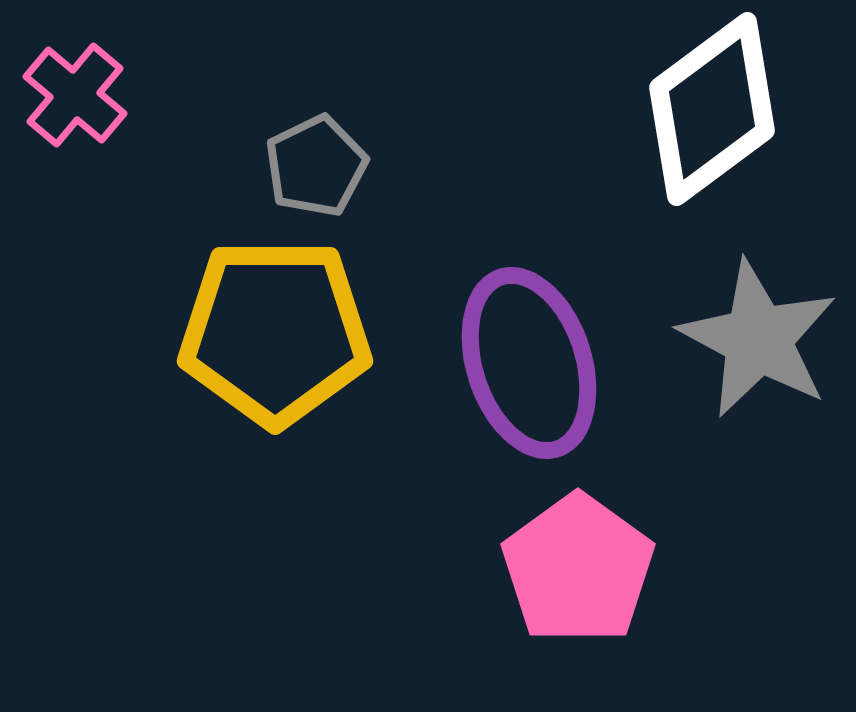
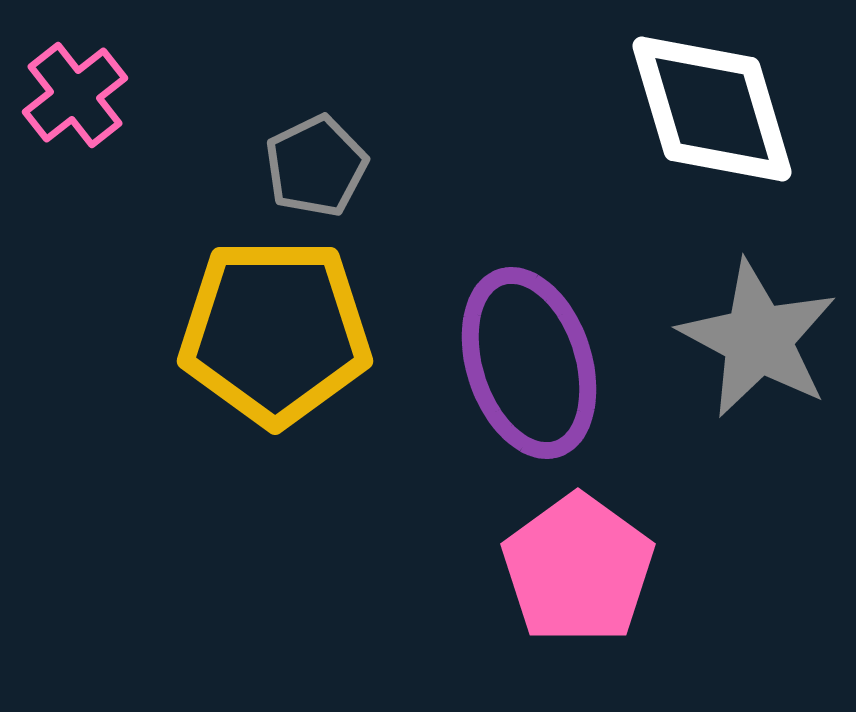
pink cross: rotated 12 degrees clockwise
white diamond: rotated 70 degrees counterclockwise
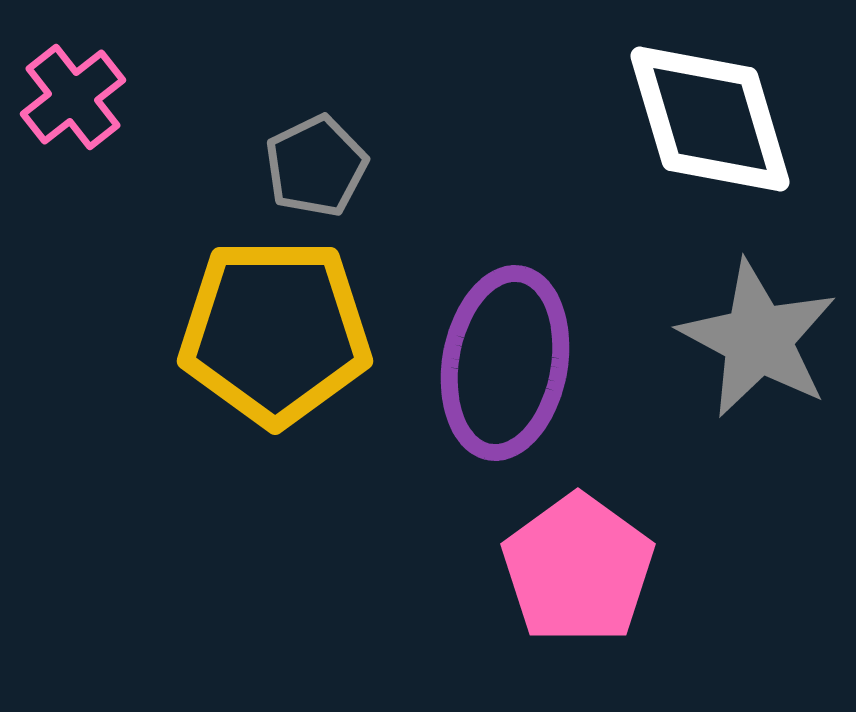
pink cross: moved 2 px left, 2 px down
white diamond: moved 2 px left, 10 px down
purple ellipse: moved 24 px left; rotated 28 degrees clockwise
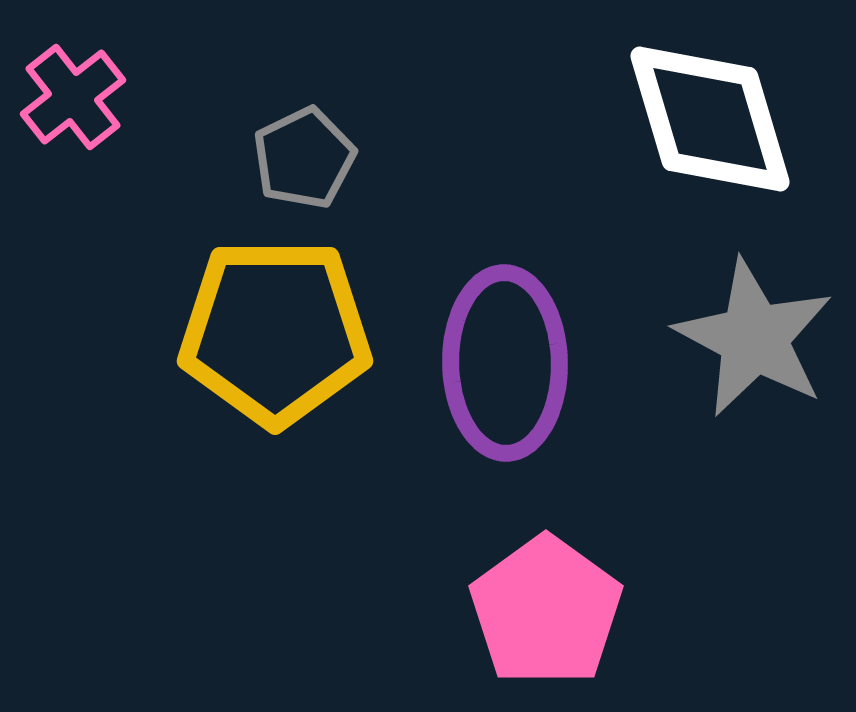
gray pentagon: moved 12 px left, 8 px up
gray star: moved 4 px left, 1 px up
purple ellipse: rotated 11 degrees counterclockwise
pink pentagon: moved 32 px left, 42 px down
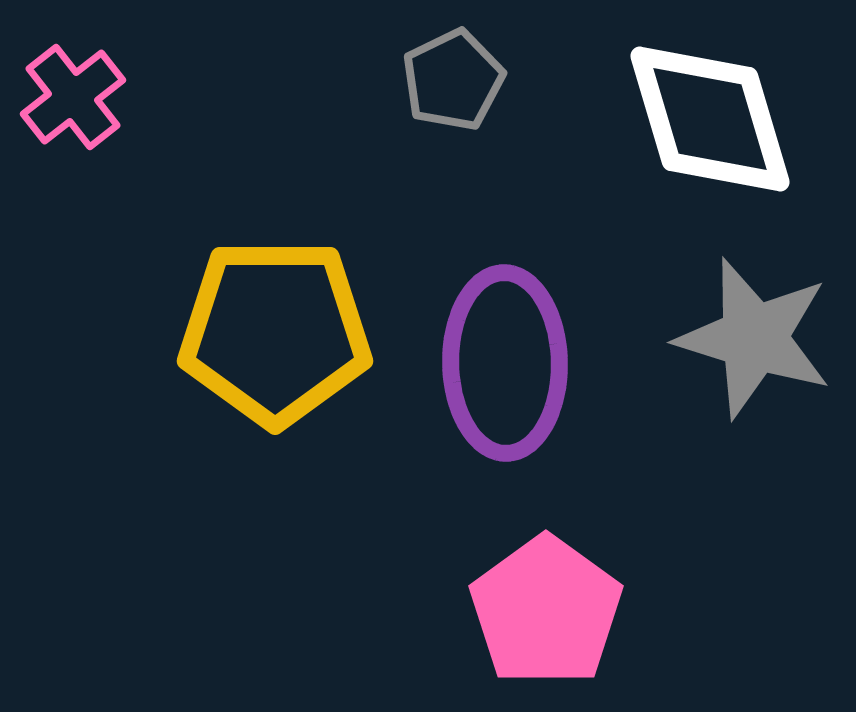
gray pentagon: moved 149 px right, 78 px up
gray star: rotated 11 degrees counterclockwise
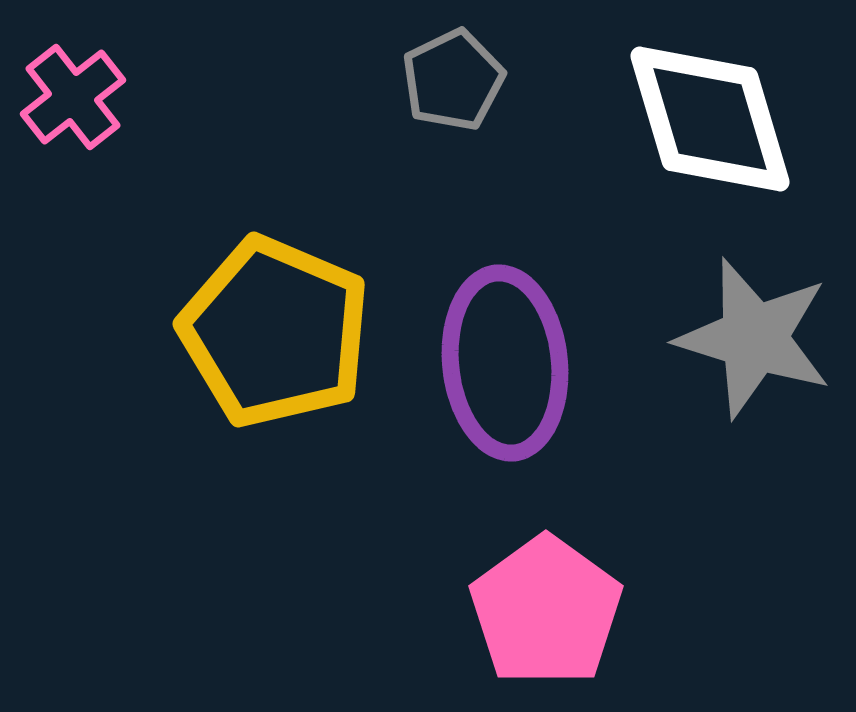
yellow pentagon: rotated 23 degrees clockwise
purple ellipse: rotated 5 degrees counterclockwise
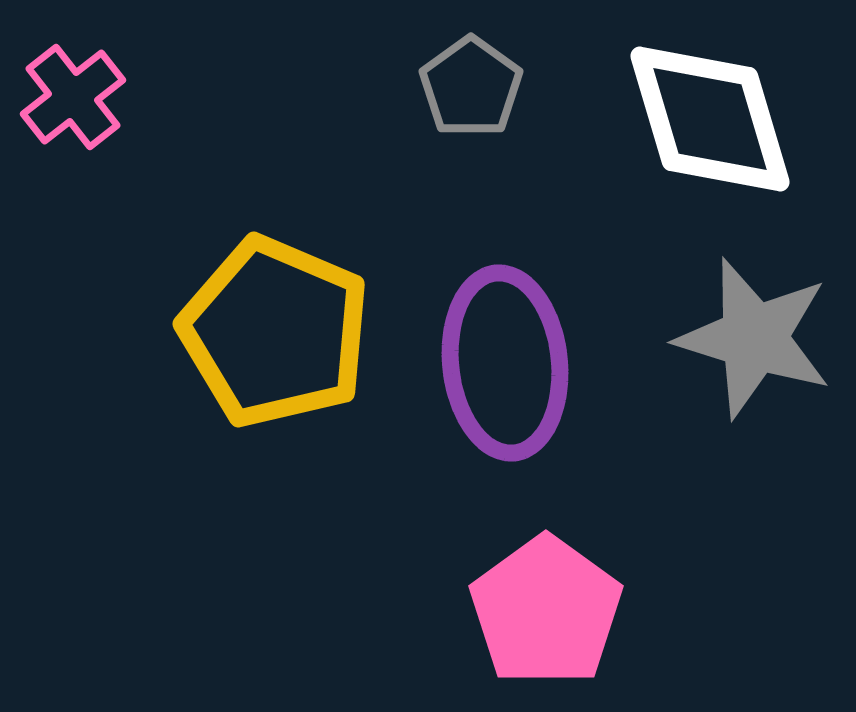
gray pentagon: moved 18 px right, 7 px down; rotated 10 degrees counterclockwise
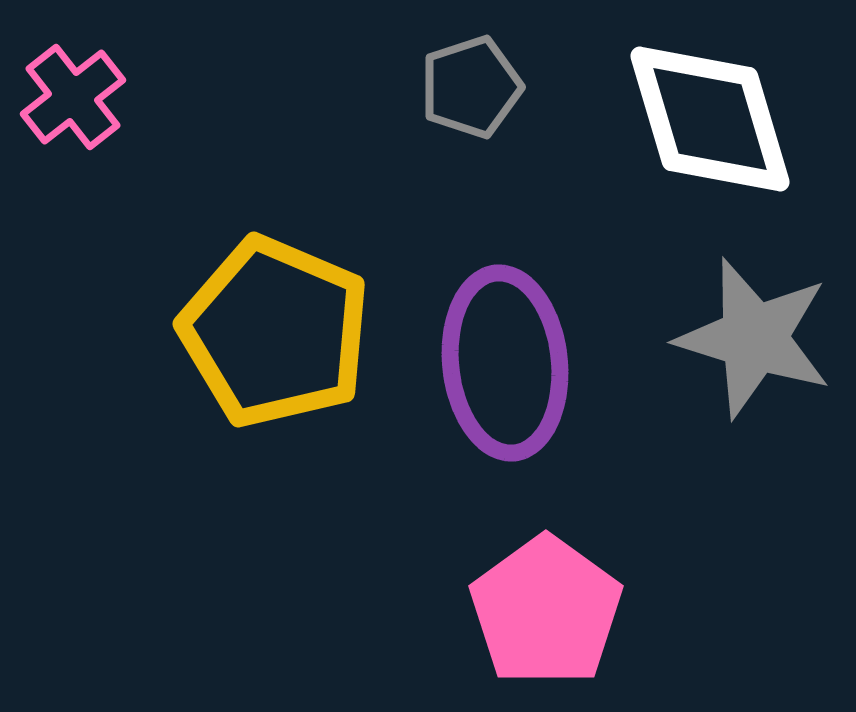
gray pentagon: rotated 18 degrees clockwise
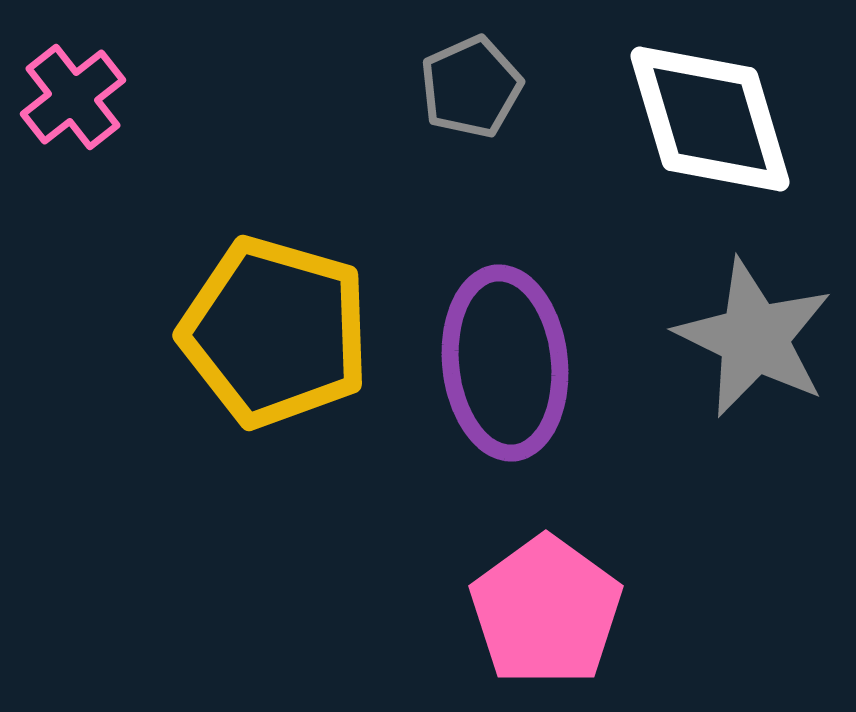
gray pentagon: rotated 6 degrees counterclockwise
yellow pentagon: rotated 7 degrees counterclockwise
gray star: rotated 9 degrees clockwise
